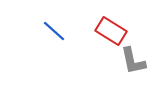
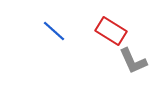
gray L-shape: rotated 12 degrees counterclockwise
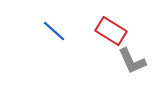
gray L-shape: moved 1 px left
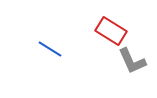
blue line: moved 4 px left, 18 px down; rotated 10 degrees counterclockwise
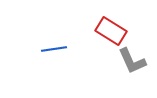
blue line: moved 4 px right; rotated 40 degrees counterclockwise
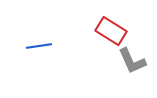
blue line: moved 15 px left, 3 px up
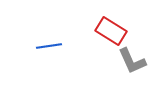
blue line: moved 10 px right
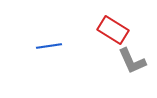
red rectangle: moved 2 px right, 1 px up
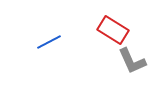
blue line: moved 4 px up; rotated 20 degrees counterclockwise
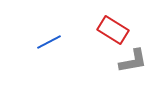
gray L-shape: moved 1 px right; rotated 76 degrees counterclockwise
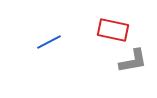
red rectangle: rotated 20 degrees counterclockwise
